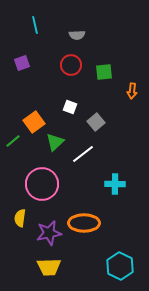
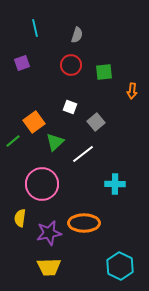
cyan line: moved 3 px down
gray semicircle: rotated 70 degrees counterclockwise
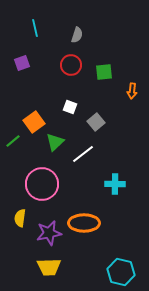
cyan hexagon: moved 1 px right, 6 px down; rotated 12 degrees counterclockwise
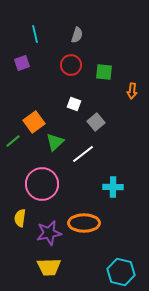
cyan line: moved 6 px down
green square: rotated 12 degrees clockwise
white square: moved 4 px right, 3 px up
cyan cross: moved 2 px left, 3 px down
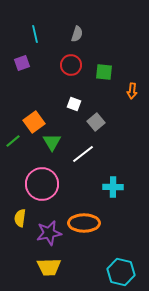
gray semicircle: moved 1 px up
green triangle: moved 3 px left; rotated 18 degrees counterclockwise
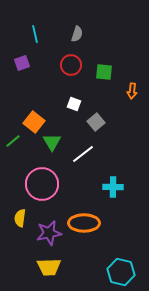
orange square: rotated 15 degrees counterclockwise
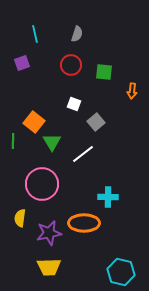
green line: rotated 49 degrees counterclockwise
cyan cross: moved 5 px left, 10 px down
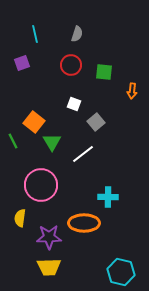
green line: rotated 28 degrees counterclockwise
pink circle: moved 1 px left, 1 px down
purple star: moved 4 px down; rotated 10 degrees clockwise
